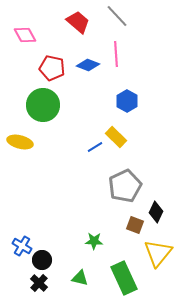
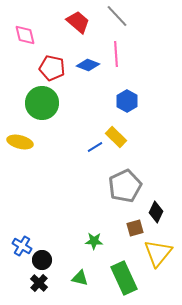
pink diamond: rotated 15 degrees clockwise
green circle: moved 1 px left, 2 px up
brown square: moved 3 px down; rotated 36 degrees counterclockwise
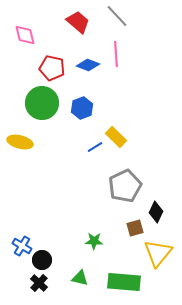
blue hexagon: moved 45 px left, 7 px down; rotated 10 degrees clockwise
green rectangle: moved 4 px down; rotated 60 degrees counterclockwise
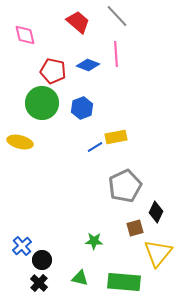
red pentagon: moved 1 px right, 3 px down
yellow rectangle: rotated 55 degrees counterclockwise
blue cross: rotated 18 degrees clockwise
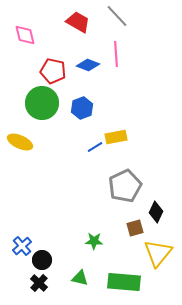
red trapezoid: rotated 10 degrees counterclockwise
yellow ellipse: rotated 10 degrees clockwise
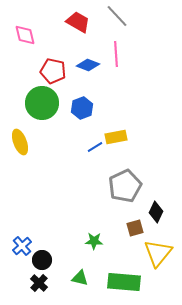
yellow ellipse: rotated 45 degrees clockwise
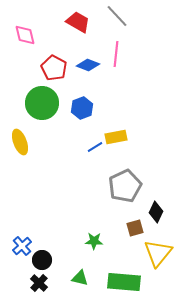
pink line: rotated 10 degrees clockwise
red pentagon: moved 1 px right, 3 px up; rotated 15 degrees clockwise
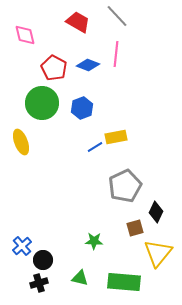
yellow ellipse: moved 1 px right
black circle: moved 1 px right
black cross: rotated 30 degrees clockwise
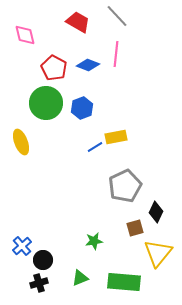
green circle: moved 4 px right
green star: rotated 12 degrees counterclockwise
green triangle: rotated 36 degrees counterclockwise
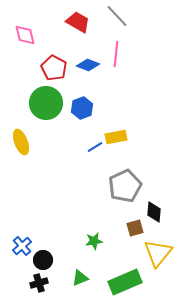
black diamond: moved 2 px left; rotated 20 degrees counterclockwise
green rectangle: moved 1 px right; rotated 28 degrees counterclockwise
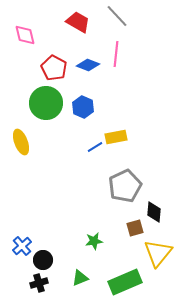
blue hexagon: moved 1 px right, 1 px up; rotated 15 degrees counterclockwise
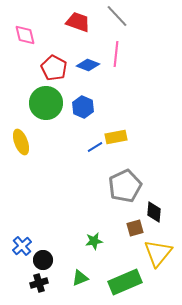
red trapezoid: rotated 10 degrees counterclockwise
